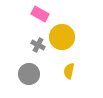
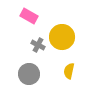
pink rectangle: moved 11 px left, 2 px down
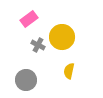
pink rectangle: moved 3 px down; rotated 66 degrees counterclockwise
gray circle: moved 3 px left, 6 px down
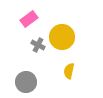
gray circle: moved 2 px down
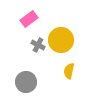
yellow circle: moved 1 px left, 3 px down
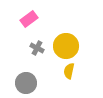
yellow circle: moved 5 px right, 6 px down
gray cross: moved 1 px left, 3 px down
gray circle: moved 1 px down
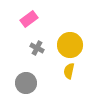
yellow circle: moved 4 px right, 1 px up
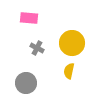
pink rectangle: moved 1 px up; rotated 42 degrees clockwise
yellow circle: moved 2 px right, 2 px up
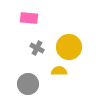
yellow circle: moved 3 px left, 4 px down
yellow semicircle: moved 10 px left; rotated 77 degrees clockwise
gray circle: moved 2 px right, 1 px down
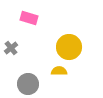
pink rectangle: rotated 12 degrees clockwise
gray cross: moved 26 px left; rotated 24 degrees clockwise
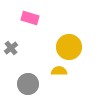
pink rectangle: moved 1 px right
